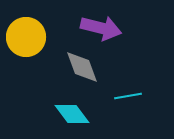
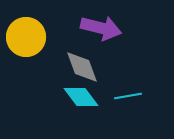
cyan diamond: moved 9 px right, 17 px up
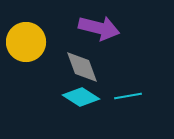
purple arrow: moved 2 px left
yellow circle: moved 5 px down
cyan diamond: rotated 21 degrees counterclockwise
